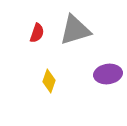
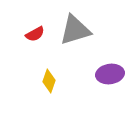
red semicircle: moved 2 px left, 1 px down; rotated 42 degrees clockwise
purple ellipse: moved 2 px right
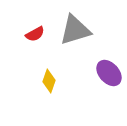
purple ellipse: moved 1 px left, 1 px up; rotated 56 degrees clockwise
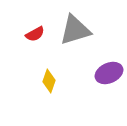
purple ellipse: rotated 72 degrees counterclockwise
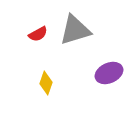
red semicircle: moved 3 px right
yellow diamond: moved 3 px left, 2 px down
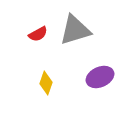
purple ellipse: moved 9 px left, 4 px down
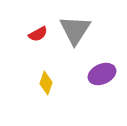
gray triangle: rotated 40 degrees counterclockwise
purple ellipse: moved 2 px right, 3 px up
